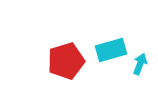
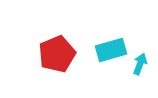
red pentagon: moved 9 px left, 7 px up; rotated 6 degrees counterclockwise
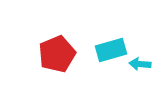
cyan arrow: rotated 105 degrees counterclockwise
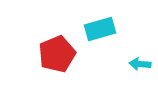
cyan rectangle: moved 11 px left, 21 px up
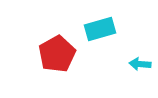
red pentagon: rotated 6 degrees counterclockwise
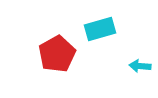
cyan arrow: moved 2 px down
